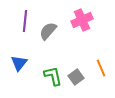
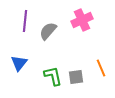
gray square: rotated 28 degrees clockwise
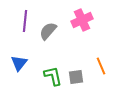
orange line: moved 2 px up
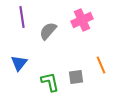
purple line: moved 3 px left, 4 px up; rotated 15 degrees counterclockwise
orange line: moved 1 px up
green L-shape: moved 3 px left, 6 px down
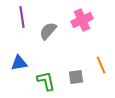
blue triangle: rotated 42 degrees clockwise
green L-shape: moved 4 px left, 1 px up
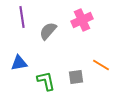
orange line: rotated 36 degrees counterclockwise
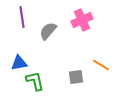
green L-shape: moved 11 px left
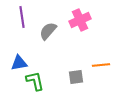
pink cross: moved 2 px left
orange line: rotated 36 degrees counterclockwise
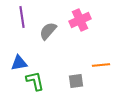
gray square: moved 4 px down
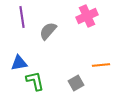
pink cross: moved 7 px right, 4 px up
gray square: moved 2 px down; rotated 21 degrees counterclockwise
